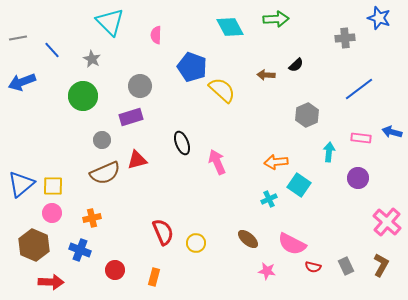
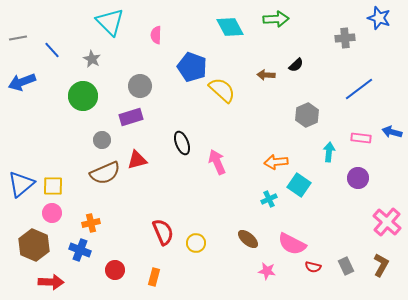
orange cross at (92, 218): moved 1 px left, 5 px down
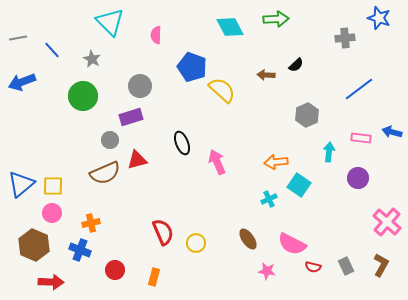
gray circle at (102, 140): moved 8 px right
brown ellipse at (248, 239): rotated 15 degrees clockwise
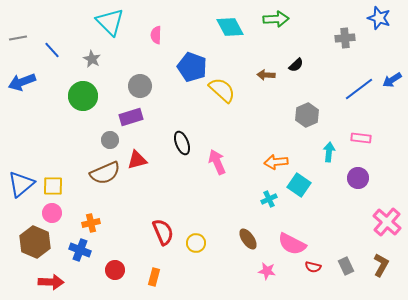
blue arrow at (392, 132): moved 52 px up; rotated 48 degrees counterclockwise
brown hexagon at (34, 245): moved 1 px right, 3 px up
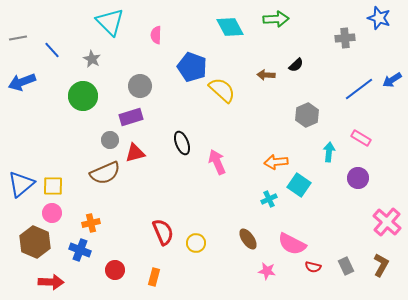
pink rectangle at (361, 138): rotated 24 degrees clockwise
red triangle at (137, 160): moved 2 px left, 7 px up
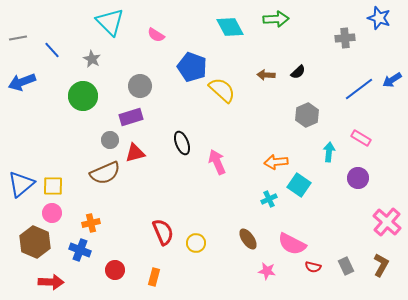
pink semicircle at (156, 35): rotated 60 degrees counterclockwise
black semicircle at (296, 65): moved 2 px right, 7 px down
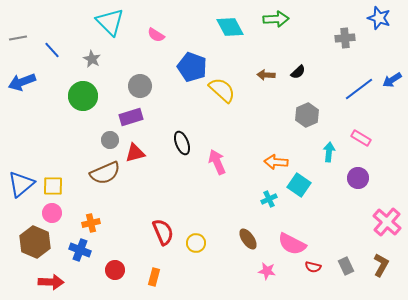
orange arrow at (276, 162): rotated 10 degrees clockwise
